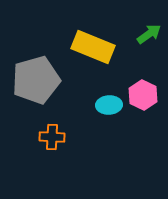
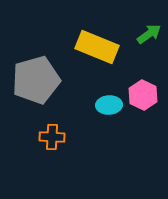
yellow rectangle: moved 4 px right
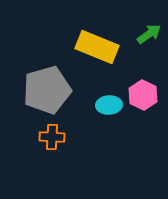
gray pentagon: moved 11 px right, 10 px down
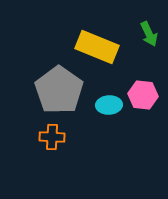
green arrow: rotated 100 degrees clockwise
gray pentagon: moved 12 px right; rotated 21 degrees counterclockwise
pink hexagon: rotated 20 degrees counterclockwise
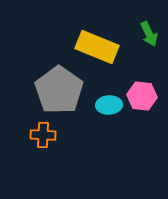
pink hexagon: moved 1 px left, 1 px down
orange cross: moved 9 px left, 2 px up
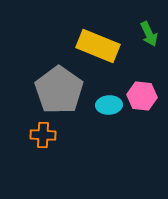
yellow rectangle: moved 1 px right, 1 px up
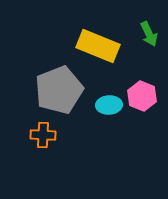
gray pentagon: rotated 15 degrees clockwise
pink hexagon: rotated 16 degrees clockwise
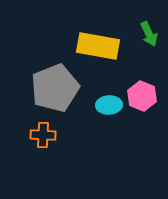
yellow rectangle: rotated 12 degrees counterclockwise
gray pentagon: moved 4 px left, 2 px up
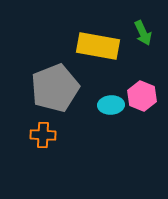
green arrow: moved 6 px left, 1 px up
cyan ellipse: moved 2 px right
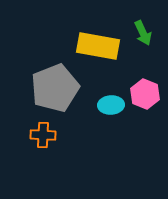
pink hexagon: moved 3 px right, 2 px up
